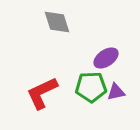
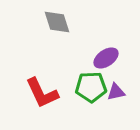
red L-shape: rotated 90 degrees counterclockwise
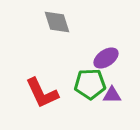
green pentagon: moved 1 px left, 3 px up
purple triangle: moved 4 px left, 3 px down; rotated 12 degrees clockwise
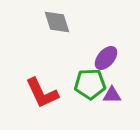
purple ellipse: rotated 15 degrees counterclockwise
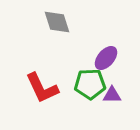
red L-shape: moved 5 px up
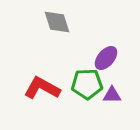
green pentagon: moved 3 px left
red L-shape: rotated 144 degrees clockwise
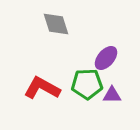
gray diamond: moved 1 px left, 2 px down
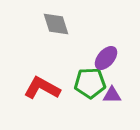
green pentagon: moved 3 px right, 1 px up
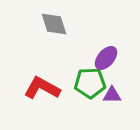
gray diamond: moved 2 px left
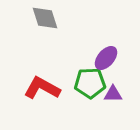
gray diamond: moved 9 px left, 6 px up
purple triangle: moved 1 px right, 1 px up
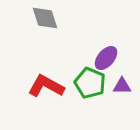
green pentagon: rotated 24 degrees clockwise
red L-shape: moved 4 px right, 2 px up
purple triangle: moved 9 px right, 8 px up
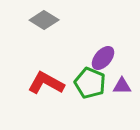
gray diamond: moved 1 px left, 2 px down; rotated 40 degrees counterclockwise
purple ellipse: moved 3 px left
red L-shape: moved 3 px up
